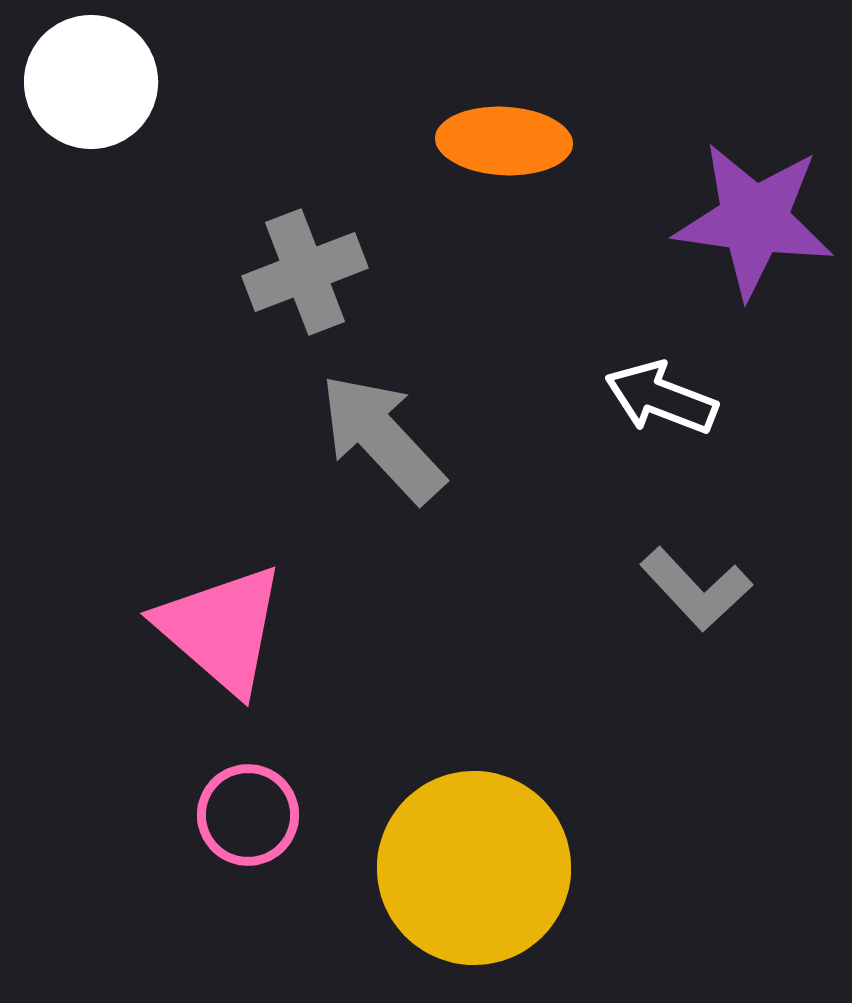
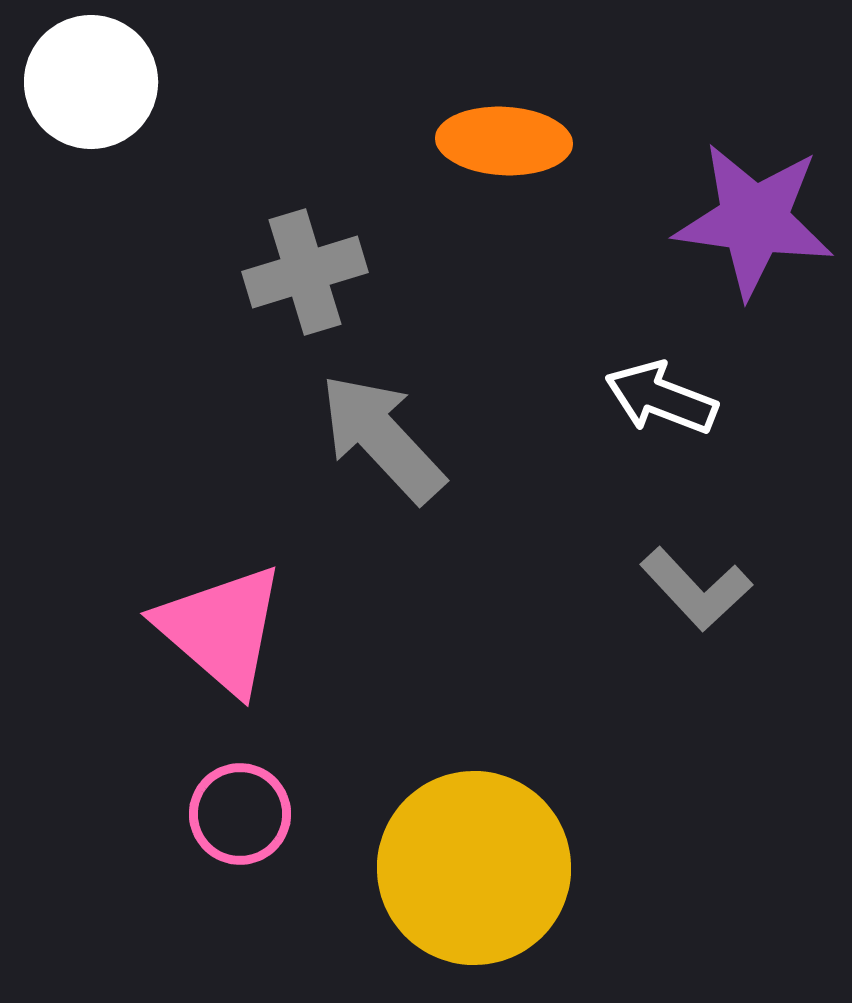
gray cross: rotated 4 degrees clockwise
pink circle: moved 8 px left, 1 px up
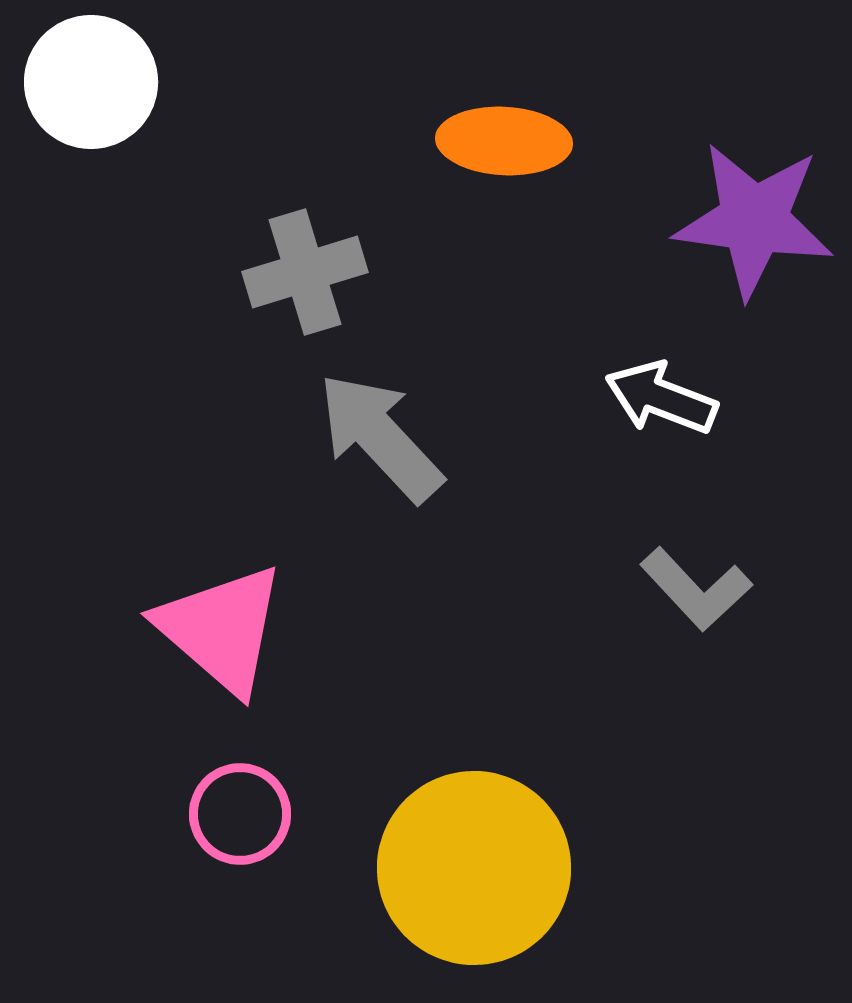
gray arrow: moved 2 px left, 1 px up
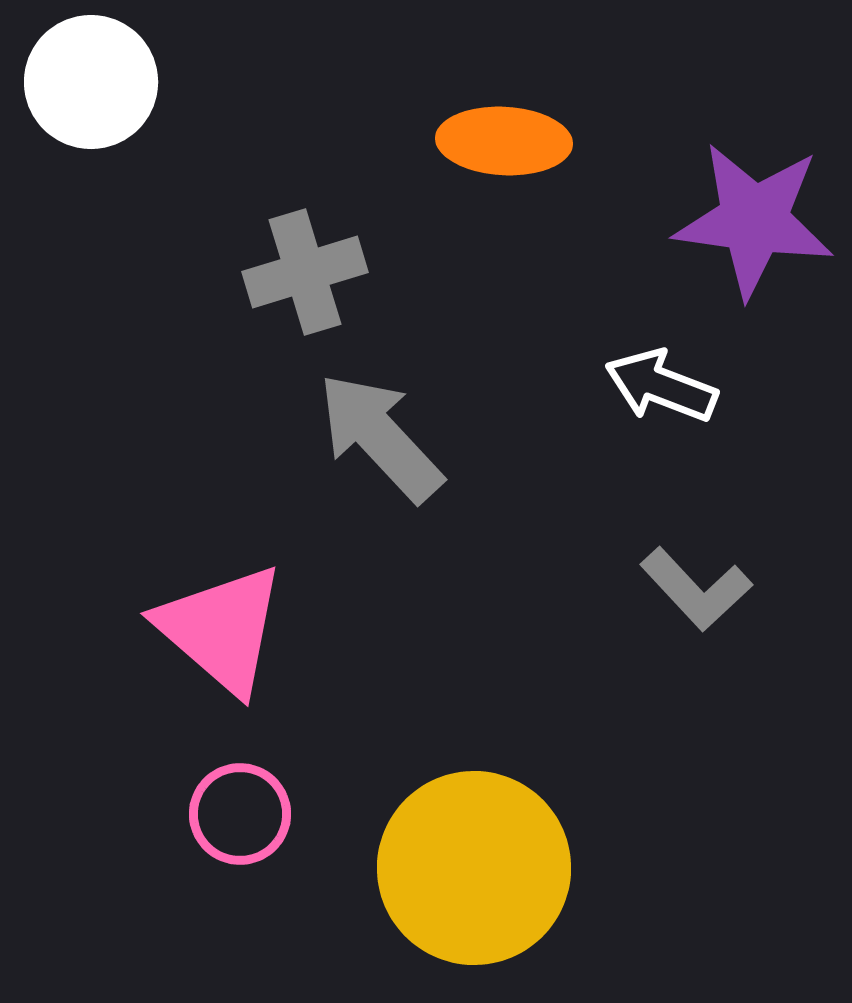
white arrow: moved 12 px up
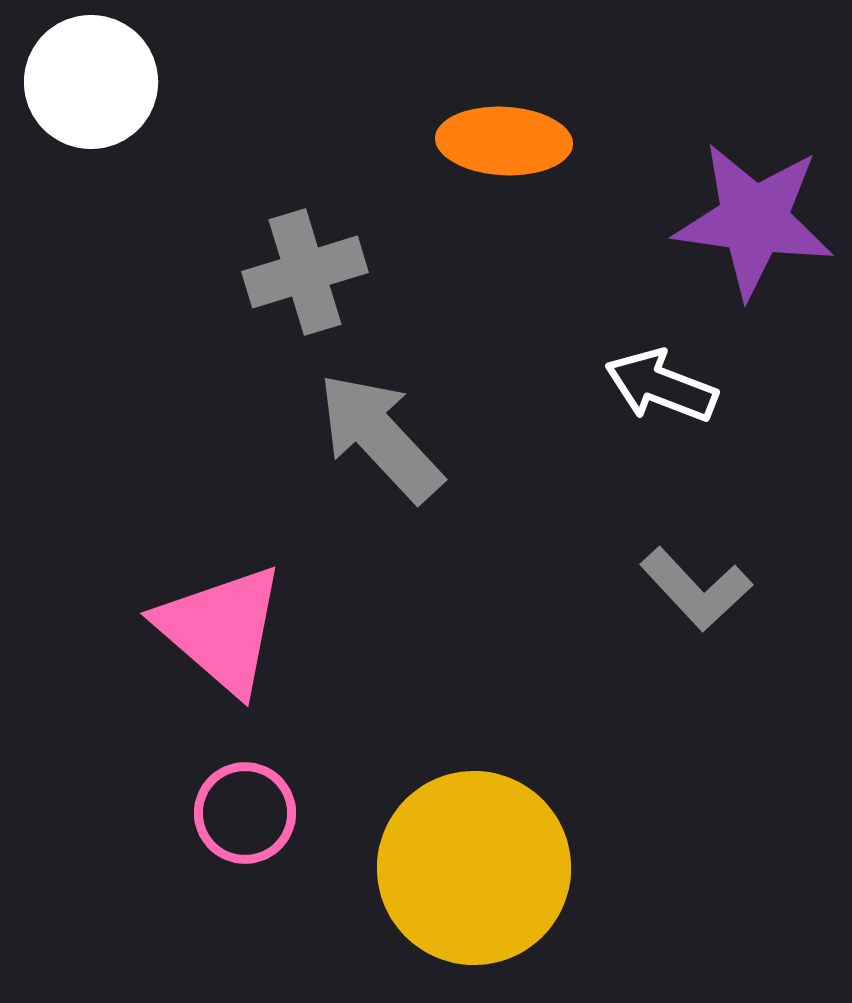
pink circle: moved 5 px right, 1 px up
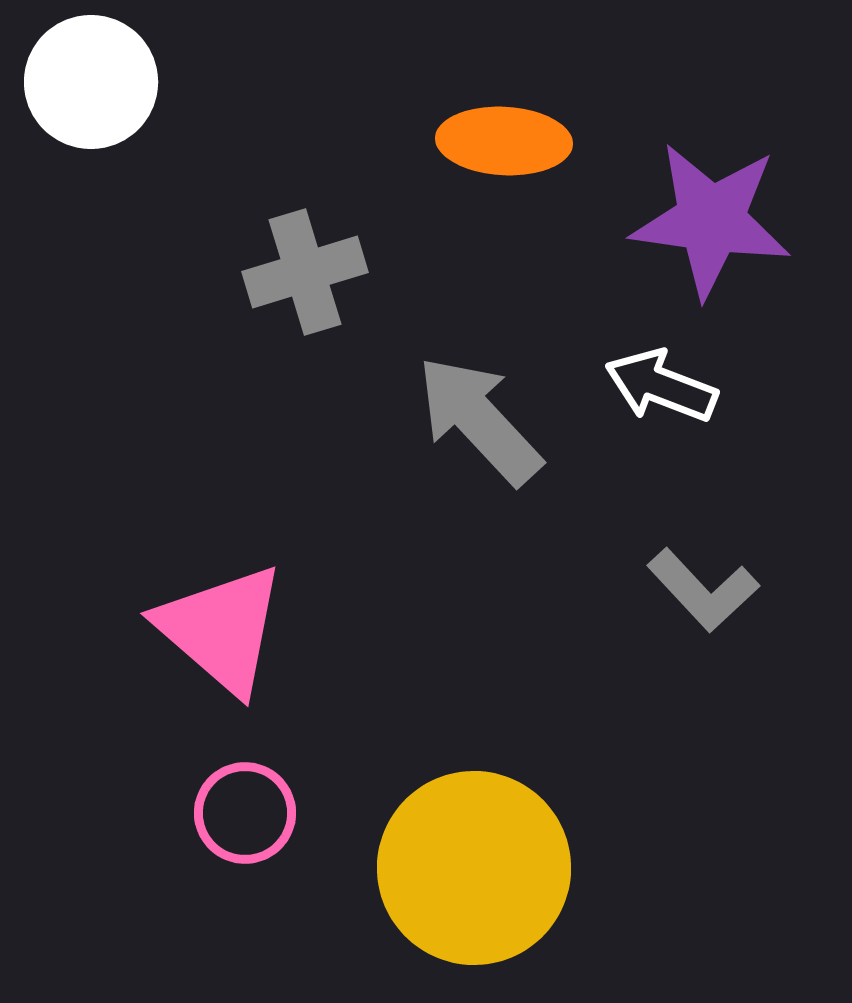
purple star: moved 43 px left
gray arrow: moved 99 px right, 17 px up
gray L-shape: moved 7 px right, 1 px down
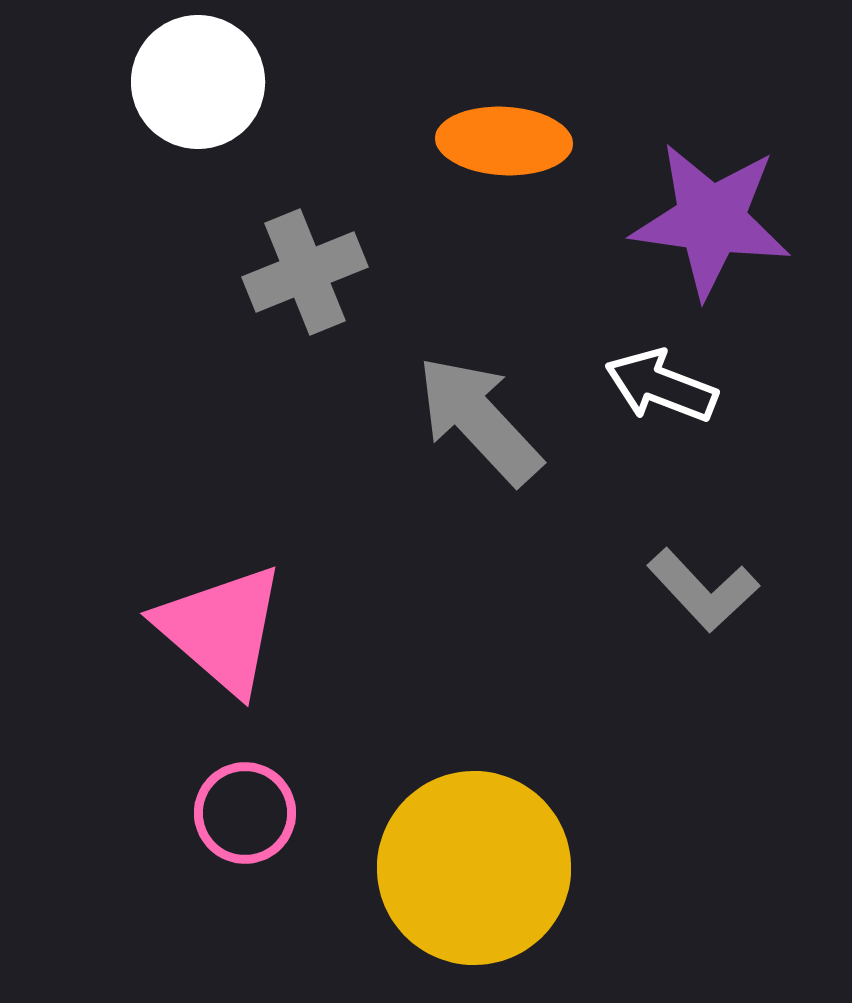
white circle: moved 107 px right
gray cross: rotated 5 degrees counterclockwise
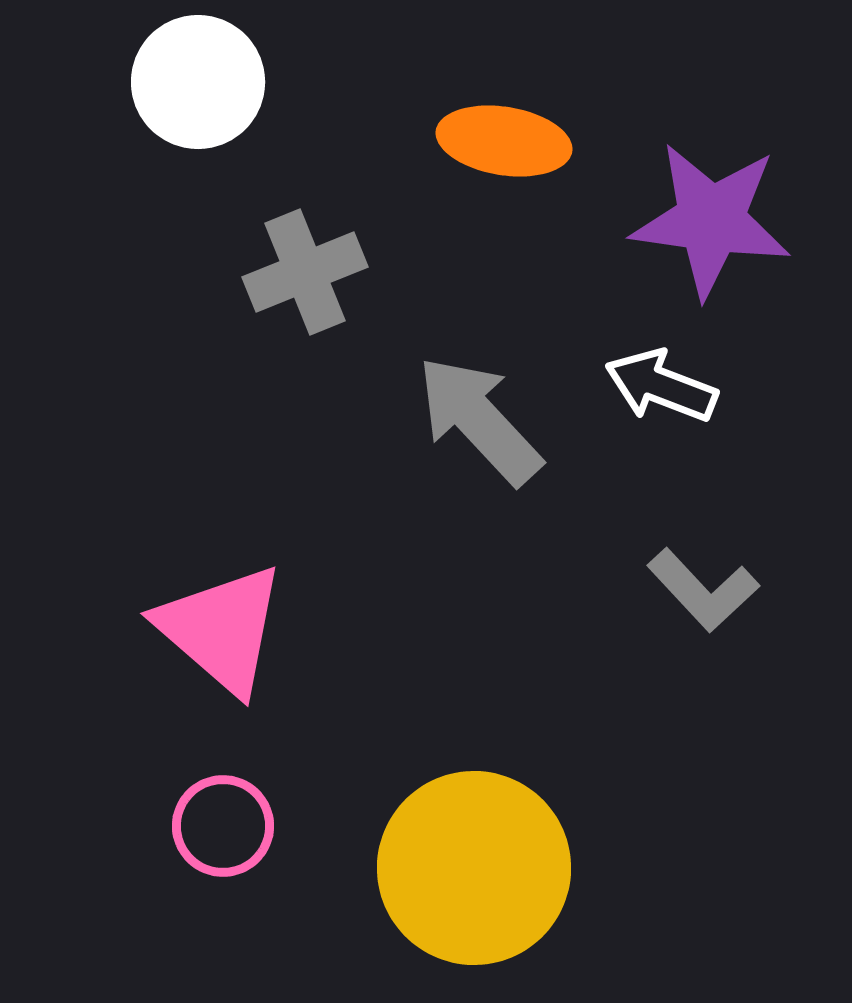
orange ellipse: rotated 6 degrees clockwise
pink circle: moved 22 px left, 13 px down
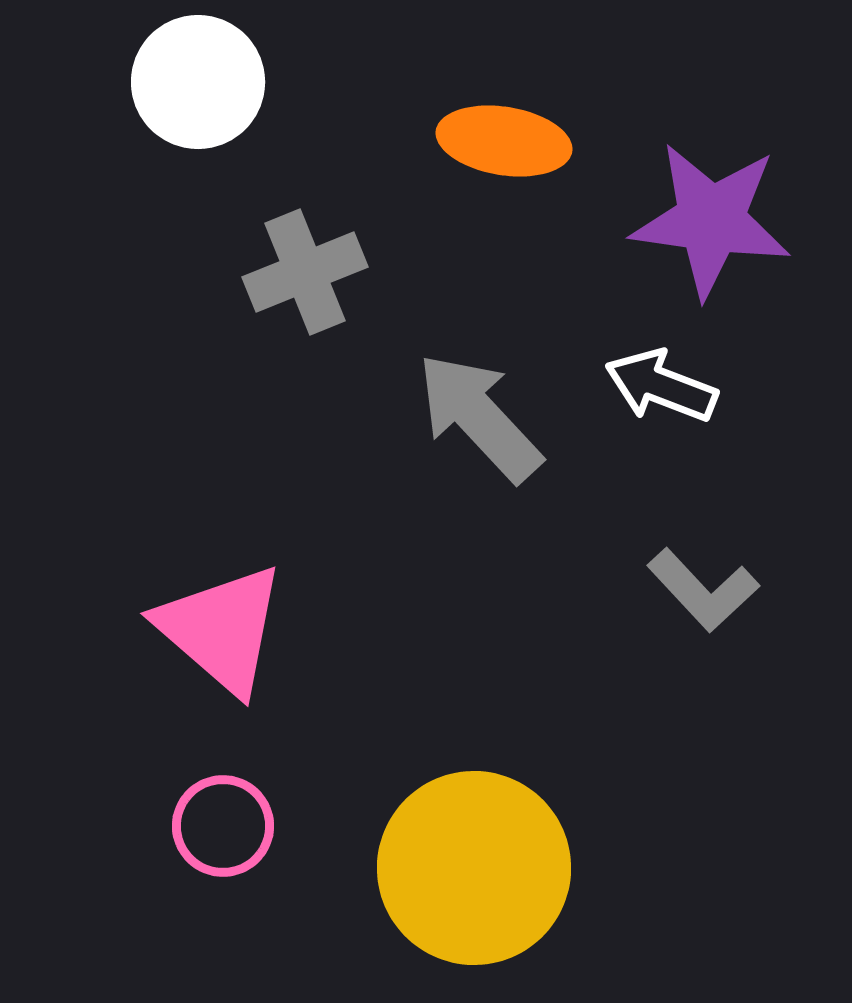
gray arrow: moved 3 px up
